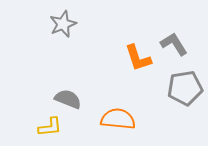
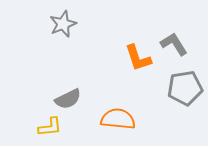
gray semicircle: rotated 132 degrees clockwise
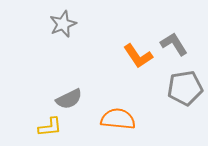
orange L-shape: moved 2 px up; rotated 16 degrees counterclockwise
gray semicircle: moved 1 px right
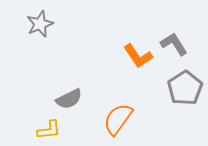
gray star: moved 23 px left
gray pentagon: rotated 24 degrees counterclockwise
orange semicircle: rotated 60 degrees counterclockwise
yellow L-shape: moved 1 px left, 3 px down
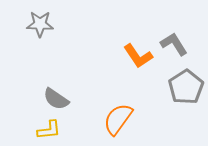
gray star: rotated 24 degrees clockwise
gray pentagon: moved 1 px right, 1 px up
gray semicircle: moved 13 px left; rotated 60 degrees clockwise
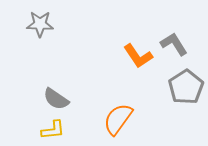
yellow L-shape: moved 4 px right
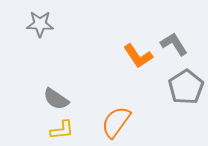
orange semicircle: moved 2 px left, 3 px down
yellow L-shape: moved 9 px right
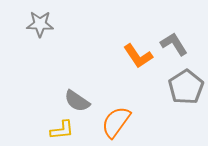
gray semicircle: moved 21 px right, 2 px down
